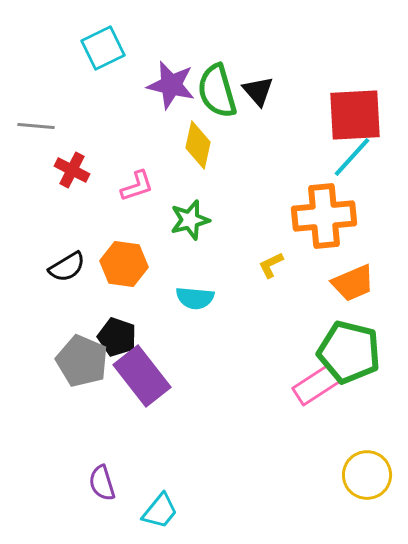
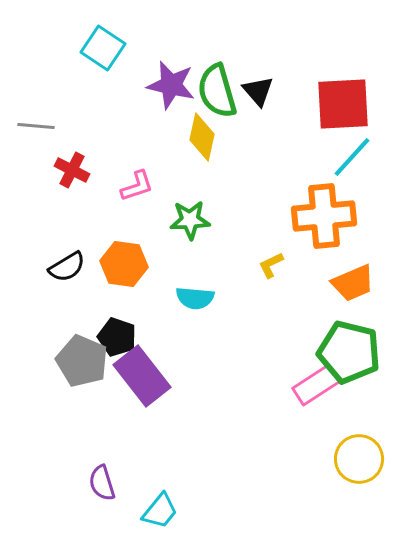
cyan square: rotated 30 degrees counterclockwise
red square: moved 12 px left, 11 px up
yellow diamond: moved 4 px right, 8 px up
green star: rotated 12 degrees clockwise
yellow circle: moved 8 px left, 16 px up
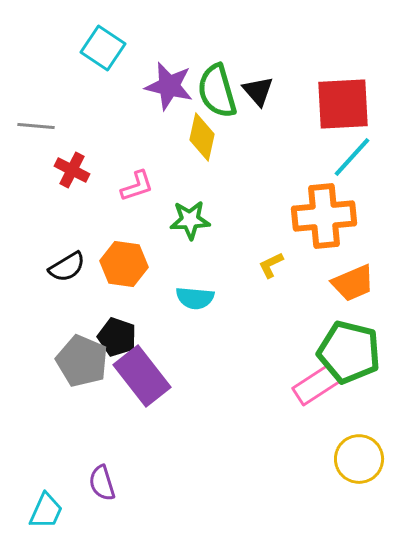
purple star: moved 2 px left, 1 px down
cyan trapezoid: moved 114 px left; rotated 15 degrees counterclockwise
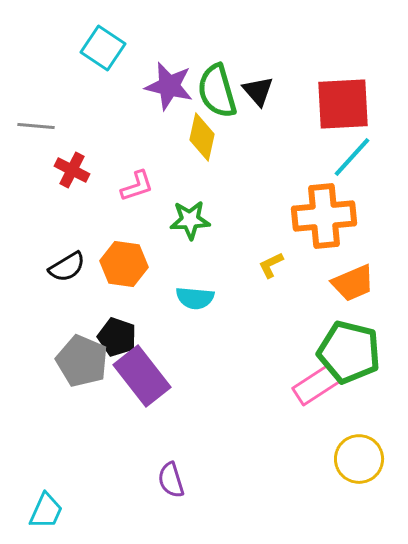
purple semicircle: moved 69 px right, 3 px up
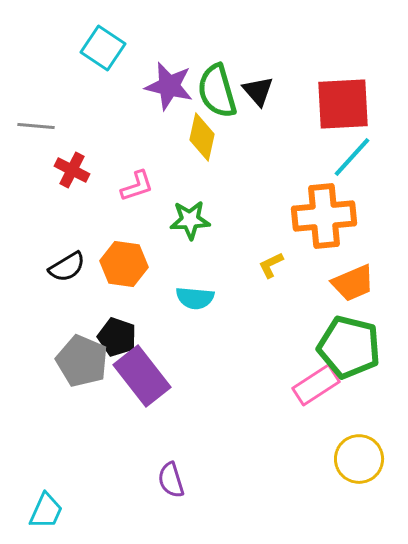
green pentagon: moved 5 px up
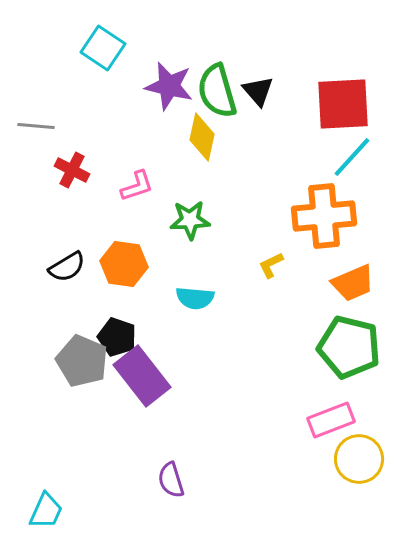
pink rectangle: moved 15 px right, 35 px down; rotated 12 degrees clockwise
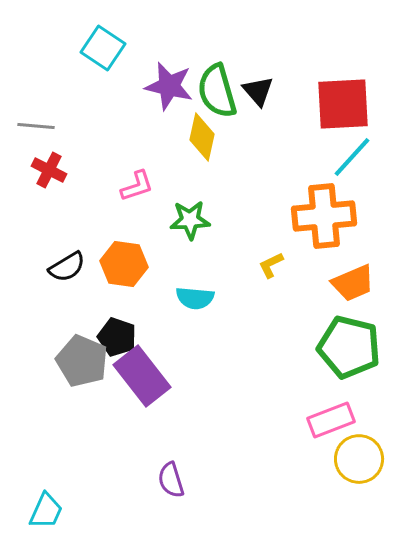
red cross: moved 23 px left
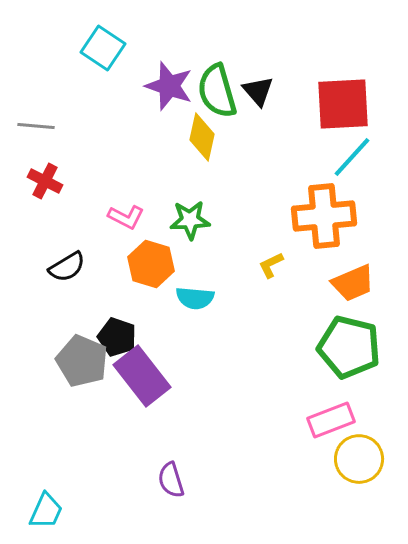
purple star: rotated 6 degrees clockwise
red cross: moved 4 px left, 11 px down
pink L-shape: moved 11 px left, 31 px down; rotated 45 degrees clockwise
orange hexagon: moved 27 px right; rotated 9 degrees clockwise
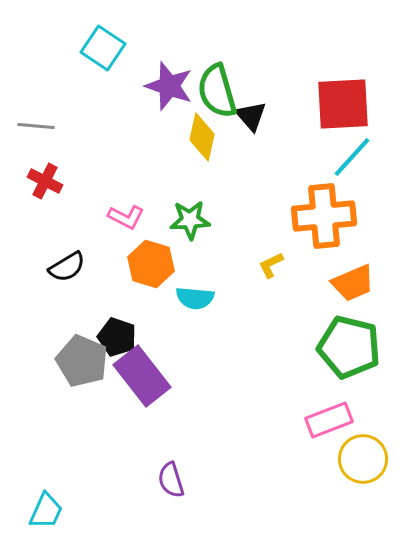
black triangle: moved 7 px left, 25 px down
pink rectangle: moved 2 px left
yellow circle: moved 4 px right
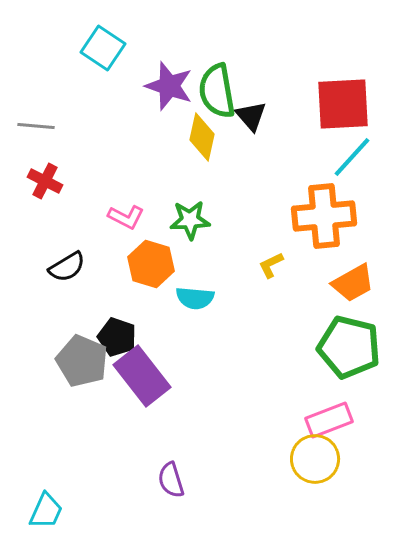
green semicircle: rotated 6 degrees clockwise
orange trapezoid: rotated 6 degrees counterclockwise
yellow circle: moved 48 px left
